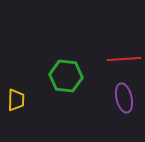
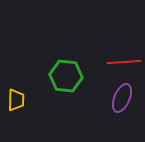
red line: moved 3 px down
purple ellipse: moved 2 px left; rotated 36 degrees clockwise
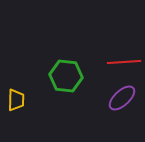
purple ellipse: rotated 24 degrees clockwise
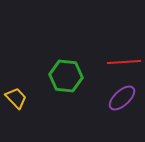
yellow trapezoid: moved 2 px up; rotated 45 degrees counterclockwise
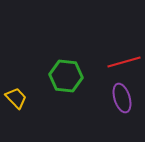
red line: rotated 12 degrees counterclockwise
purple ellipse: rotated 64 degrees counterclockwise
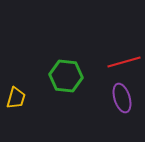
yellow trapezoid: rotated 60 degrees clockwise
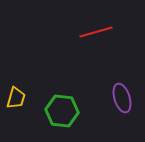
red line: moved 28 px left, 30 px up
green hexagon: moved 4 px left, 35 px down
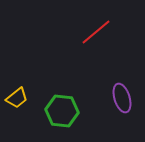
red line: rotated 24 degrees counterclockwise
yellow trapezoid: moved 1 px right; rotated 35 degrees clockwise
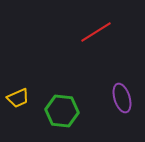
red line: rotated 8 degrees clockwise
yellow trapezoid: moved 1 px right; rotated 15 degrees clockwise
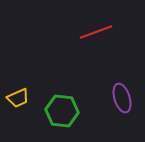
red line: rotated 12 degrees clockwise
